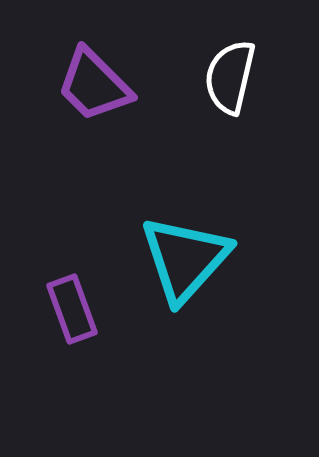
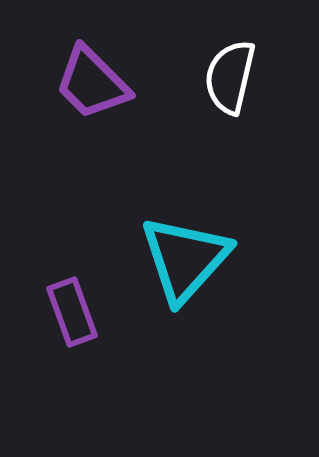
purple trapezoid: moved 2 px left, 2 px up
purple rectangle: moved 3 px down
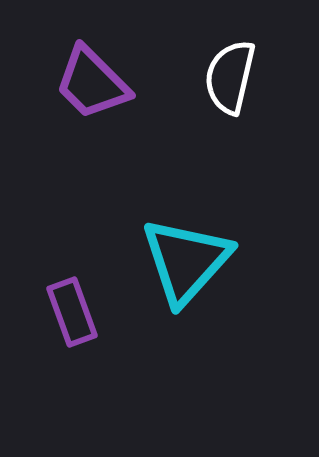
cyan triangle: moved 1 px right, 2 px down
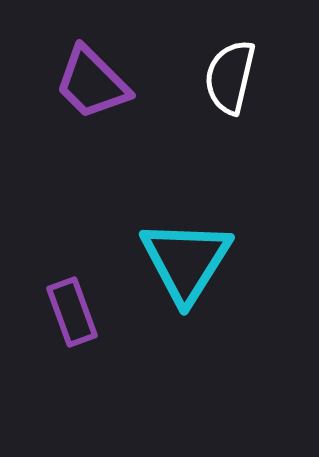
cyan triangle: rotated 10 degrees counterclockwise
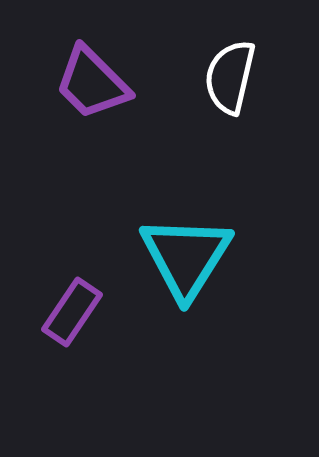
cyan triangle: moved 4 px up
purple rectangle: rotated 54 degrees clockwise
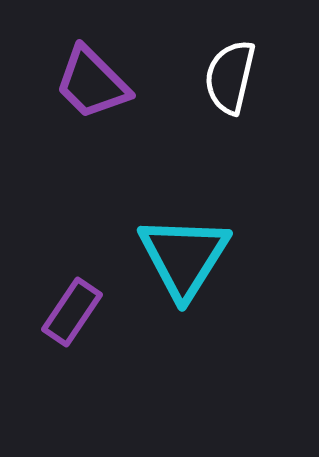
cyan triangle: moved 2 px left
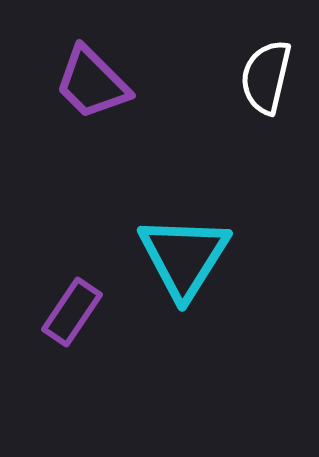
white semicircle: moved 36 px right
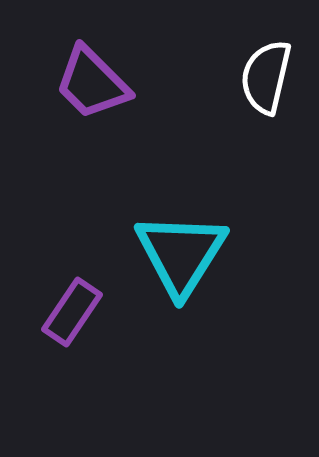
cyan triangle: moved 3 px left, 3 px up
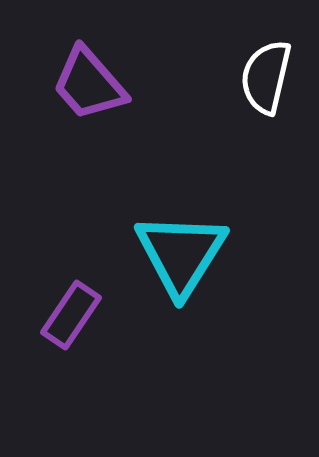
purple trapezoid: moved 3 px left, 1 px down; rotated 4 degrees clockwise
purple rectangle: moved 1 px left, 3 px down
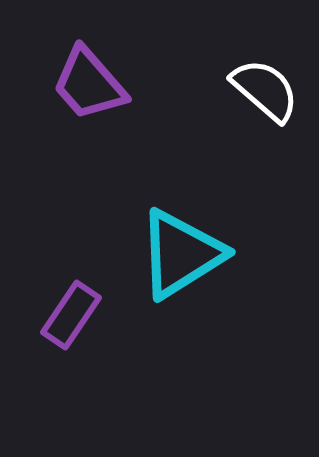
white semicircle: moved 1 px left, 13 px down; rotated 118 degrees clockwise
cyan triangle: rotated 26 degrees clockwise
